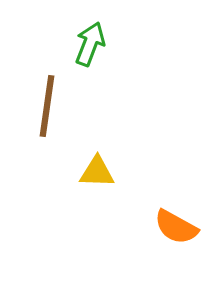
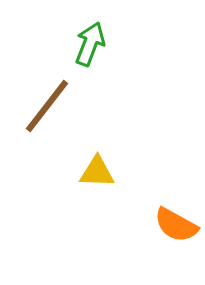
brown line: rotated 30 degrees clockwise
orange semicircle: moved 2 px up
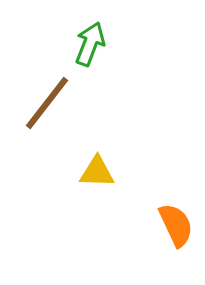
brown line: moved 3 px up
orange semicircle: rotated 144 degrees counterclockwise
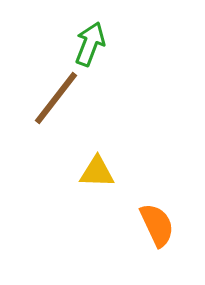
brown line: moved 9 px right, 5 px up
orange semicircle: moved 19 px left
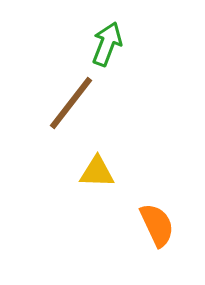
green arrow: moved 17 px right
brown line: moved 15 px right, 5 px down
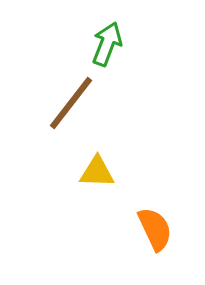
orange semicircle: moved 2 px left, 4 px down
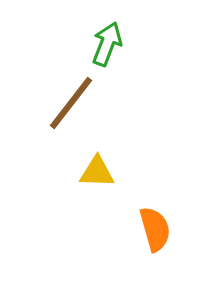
orange semicircle: rotated 9 degrees clockwise
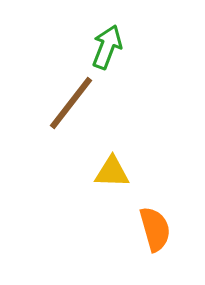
green arrow: moved 3 px down
yellow triangle: moved 15 px right
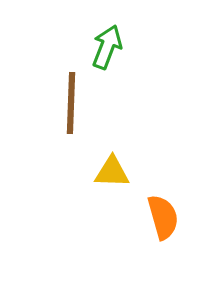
brown line: rotated 36 degrees counterclockwise
orange semicircle: moved 8 px right, 12 px up
